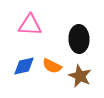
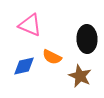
pink triangle: rotated 20 degrees clockwise
black ellipse: moved 8 px right
orange semicircle: moved 9 px up
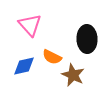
pink triangle: rotated 25 degrees clockwise
brown star: moved 7 px left, 1 px up
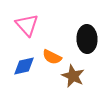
pink triangle: moved 3 px left
brown star: moved 1 px down
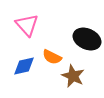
black ellipse: rotated 64 degrees counterclockwise
